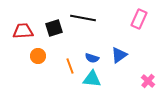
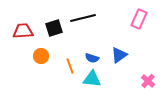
black line: rotated 25 degrees counterclockwise
orange circle: moved 3 px right
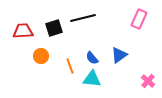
blue semicircle: rotated 32 degrees clockwise
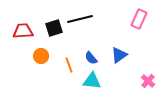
black line: moved 3 px left, 1 px down
blue semicircle: moved 1 px left
orange line: moved 1 px left, 1 px up
cyan triangle: moved 2 px down
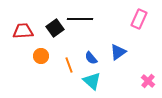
black line: rotated 15 degrees clockwise
black square: moved 1 px right; rotated 18 degrees counterclockwise
blue triangle: moved 1 px left, 3 px up
cyan triangle: rotated 36 degrees clockwise
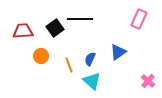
blue semicircle: moved 1 px left, 1 px down; rotated 64 degrees clockwise
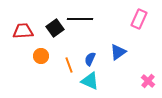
cyan triangle: moved 2 px left; rotated 18 degrees counterclockwise
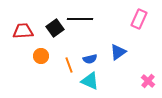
blue semicircle: rotated 128 degrees counterclockwise
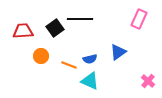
orange line: rotated 49 degrees counterclockwise
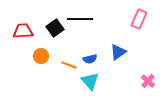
cyan triangle: rotated 24 degrees clockwise
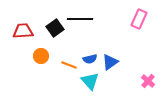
blue triangle: moved 8 px left, 10 px down
